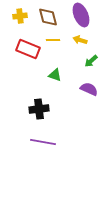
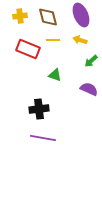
purple line: moved 4 px up
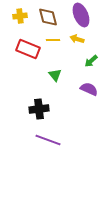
yellow arrow: moved 3 px left, 1 px up
green triangle: rotated 32 degrees clockwise
purple line: moved 5 px right, 2 px down; rotated 10 degrees clockwise
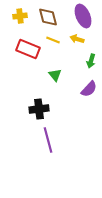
purple ellipse: moved 2 px right, 1 px down
yellow line: rotated 24 degrees clockwise
green arrow: rotated 32 degrees counterclockwise
purple semicircle: rotated 108 degrees clockwise
purple line: rotated 55 degrees clockwise
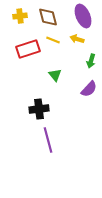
red rectangle: rotated 40 degrees counterclockwise
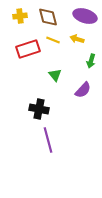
purple ellipse: moved 2 px right; rotated 50 degrees counterclockwise
purple semicircle: moved 6 px left, 1 px down
black cross: rotated 18 degrees clockwise
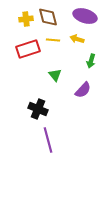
yellow cross: moved 6 px right, 3 px down
yellow line: rotated 16 degrees counterclockwise
black cross: moved 1 px left; rotated 12 degrees clockwise
